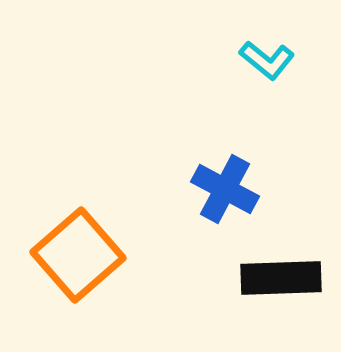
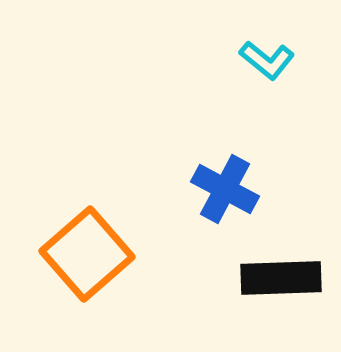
orange square: moved 9 px right, 1 px up
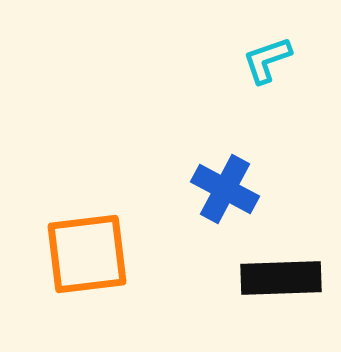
cyan L-shape: rotated 122 degrees clockwise
orange square: rotated 34 degrees clockwise
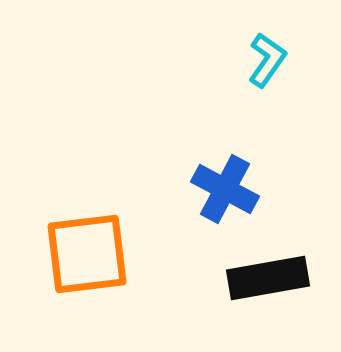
cyan L-shape: rotated 144 degrees clockwise
black rectangle: moved 13 px left; rotated 8 degrees counterclockwise
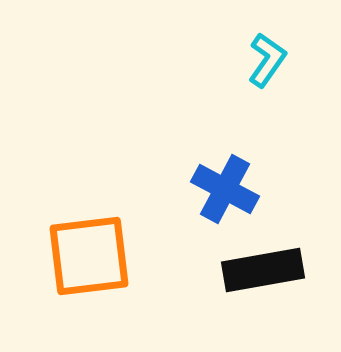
orange square: moved 2 px right, 2 px down
black rectangle: moved 5 px left, 8 px up
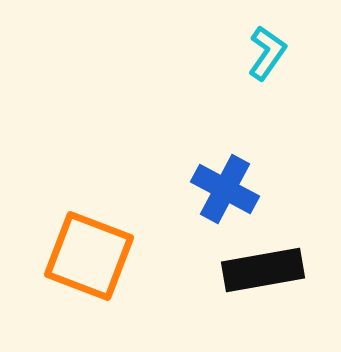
cyan L-shape: moved 7 px up
orange square: rotated 28 degrees clockwise
